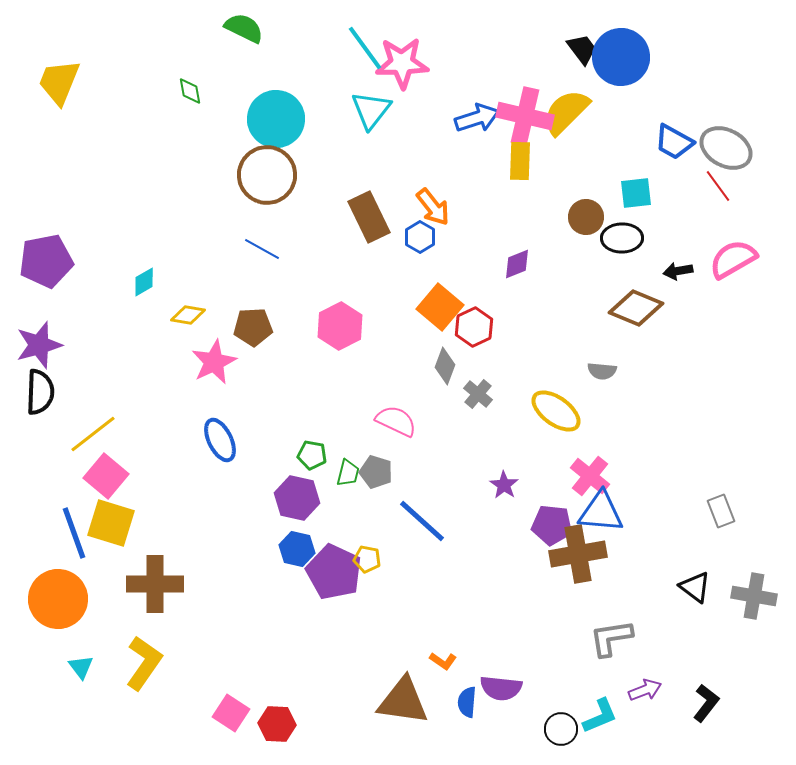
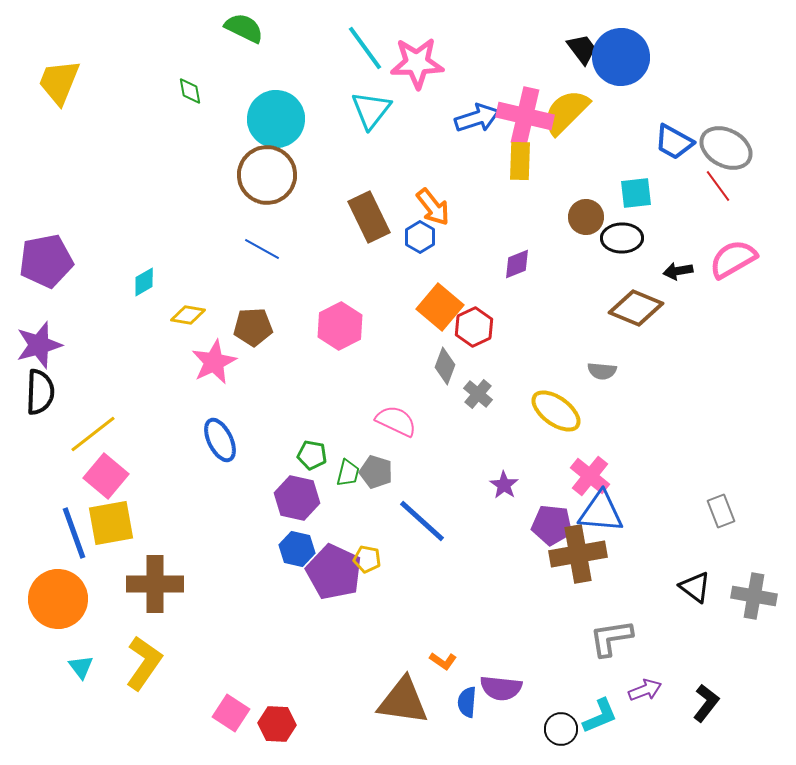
pink star at (402, 63): moved 15 px right
yellow square at (111, 523): rotated 27 degrees counterclockwise
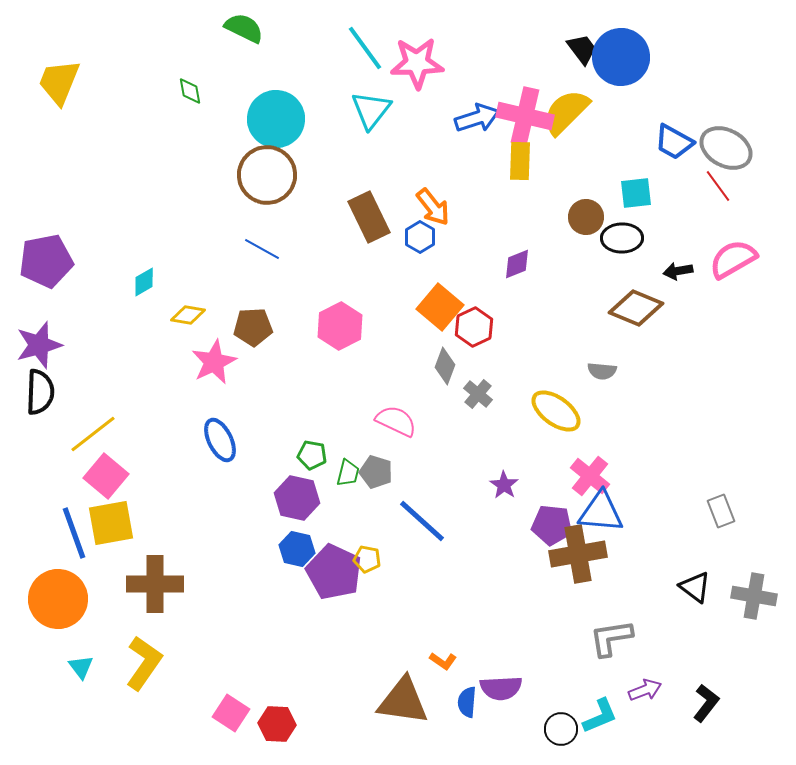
purple semicircle at (501, 688): rotated 9 degrees counterclockwise
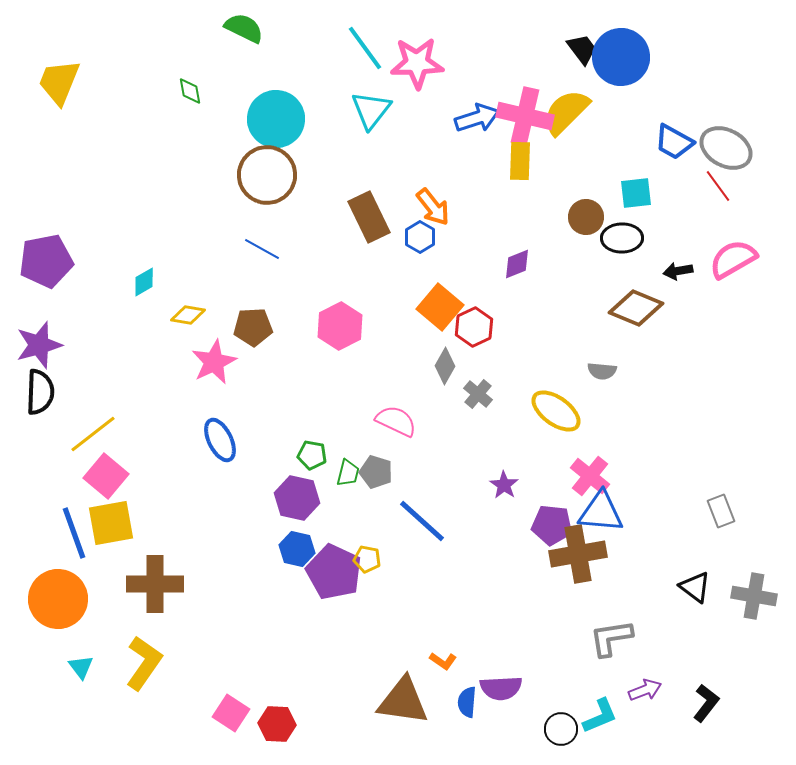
gray diamond at (445, 366): rotated 9 degrees clockwise
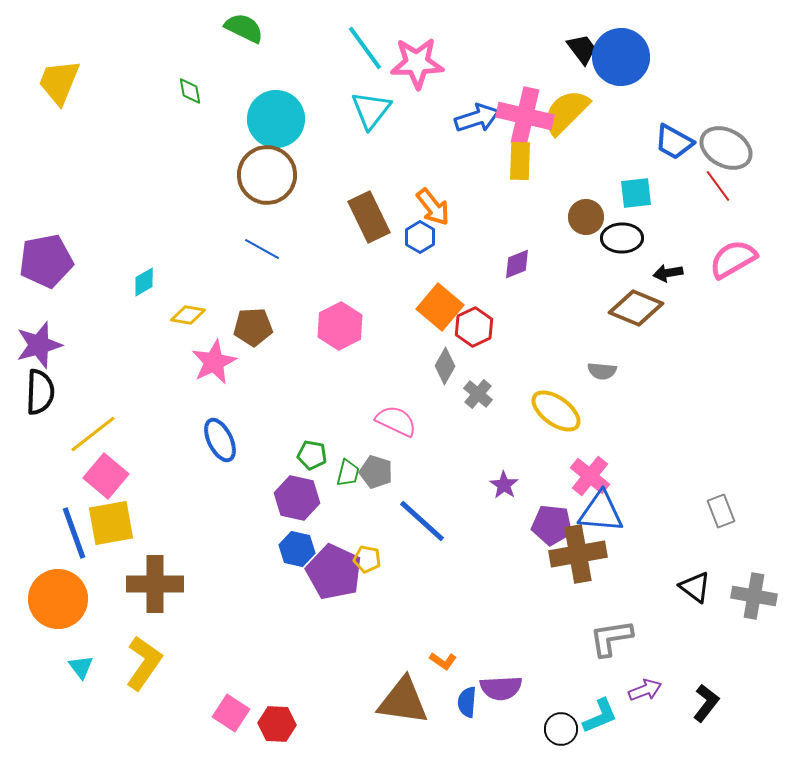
black arrow at (678, 271): moved 10 px left, 2 px down
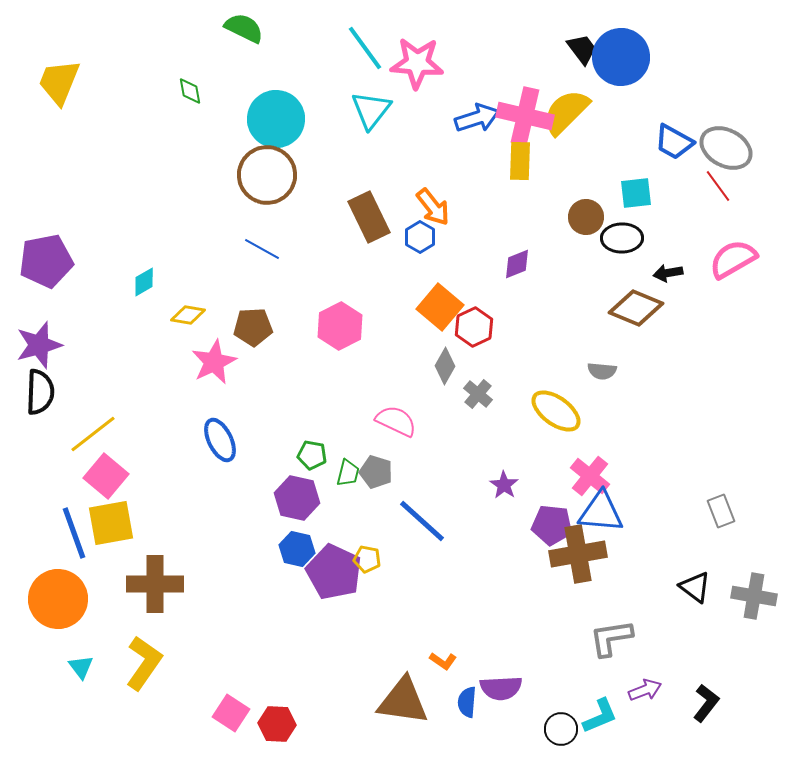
pink star at (417, 63): rotated 6 degrees clockwise
